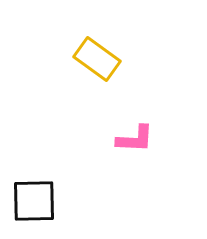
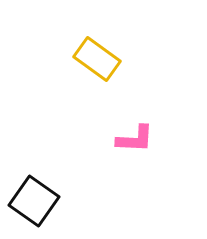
black square: rotated 36 degrees clockwise
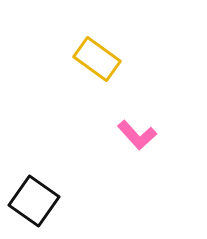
pink L-shape: moved 2 px right, 4 px up; rotated 45 degrees clockwise
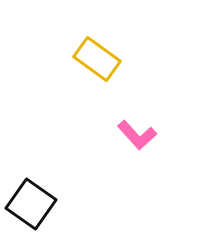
black square: moved 3 px left, 3 px down
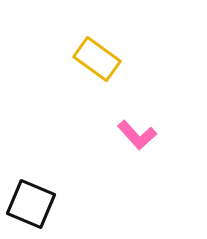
black square: rotated 12 degrees counterclockwise
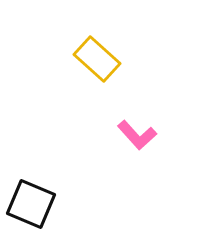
yellow rectangle: rotated 6 degrees clockwise
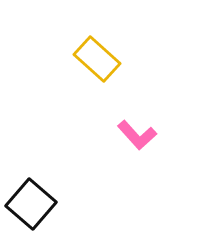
black square: rotated 18 degrees clockwise
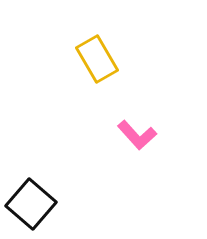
yellow rectangle: rotated 18 degrees clockwise
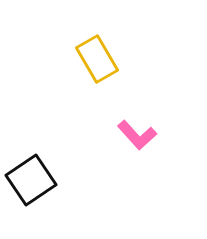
black square: moved 24 px up; rotated 15 degrees clockwise
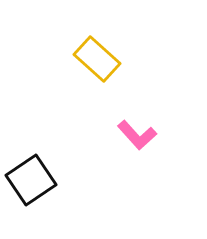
yellow rectangle: rotated 18 degrees counterclockwise
